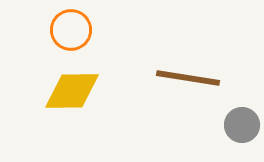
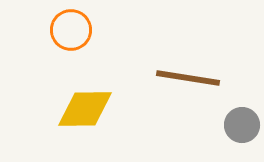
yellow diamond: moved 13 px right, 18 px down
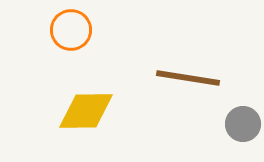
yellow diamond: moved 1 px right, 2 px down
gray circle: moved 1 px right, 1 px up
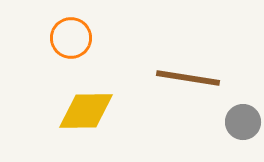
orange circle: moved 8 px down
gray circle: moved 2 px up
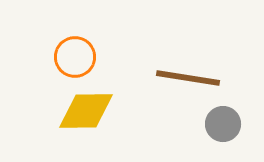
orange circle: moved 4 px right, 19 px down
gray circle: moved 20 px left, 2 px down
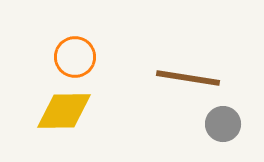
yellow diamond: moved 22 px left
